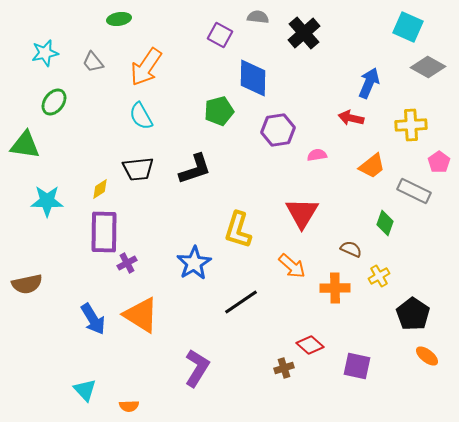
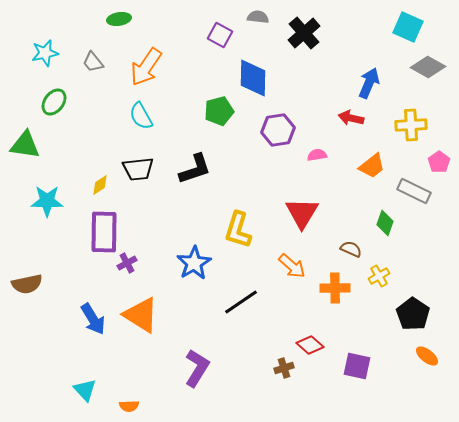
yellow diamond at (100, 189): moved 4 px up
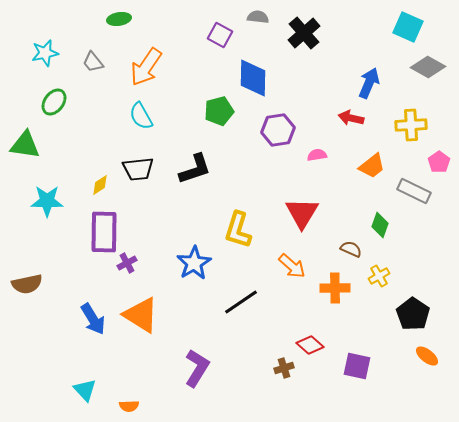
green diamond at (385, 223): moved 5 px left, 2 px down
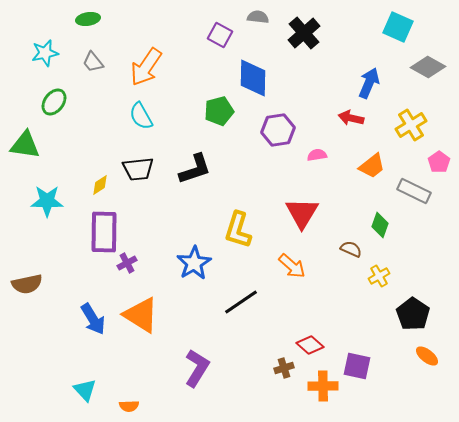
green ellipse at (119, 19): moved 31 px left
cyan square at (408, 27): moved 10 px left
yellow cross at (411, 125): rotated 28 degrees counterclockwise
orange cross at (335, 288): moved 12 px left, 98 px down
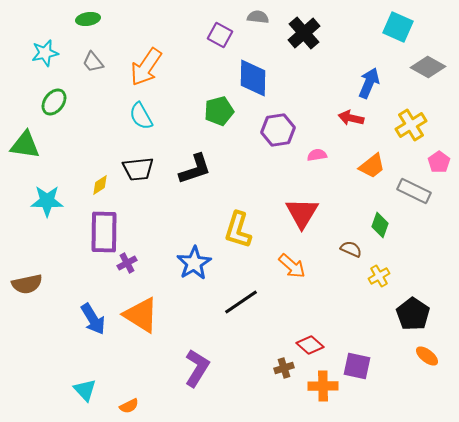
orange semicircle at (129, 406): rotated 24 degrees counterclockwise
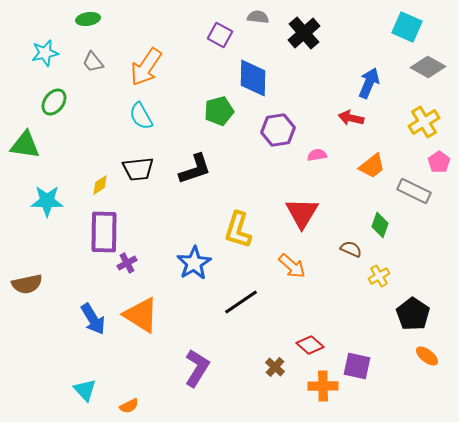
cyan square at (398, 27): moved 9 px right
yellow cross at (411, 125): moved 13 px right, 3 px up
brown cross at (284, 368): moved 9 px left, 1 px up; rotated 30 degrees counterclockwise
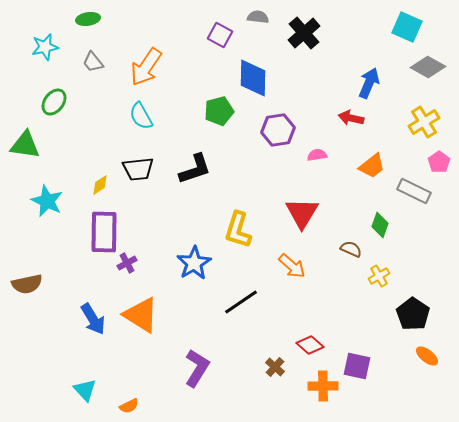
cyan star at (45, 53): moved 6 px up
cyan star at (47, 201): rotated 24 degrees clockwise
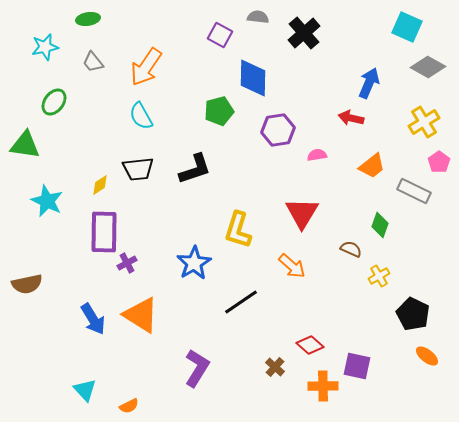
black pentagon at (413, 314): rotated 8 degrees counterclockwise
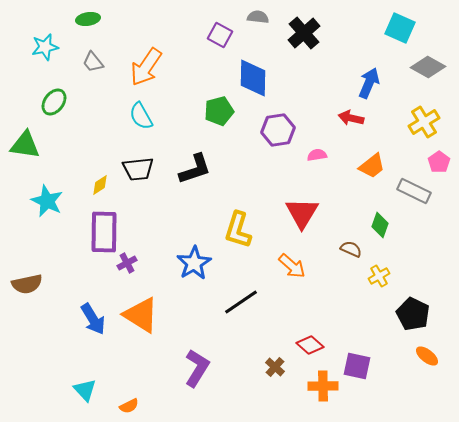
cyan square at (407, 27): moved 7 px left, 1 px down
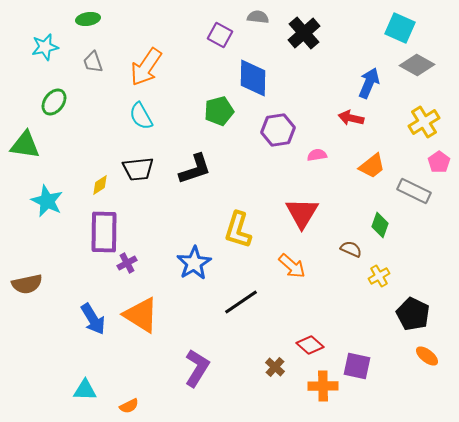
gray trapezoid at (93, 62): rotated 20 degrees clockwise
gray diamond at (428, 67): moved 11 px left, 2 px up
cyan triangle at (85, 390): rotated 45 degrees counterclockwise
